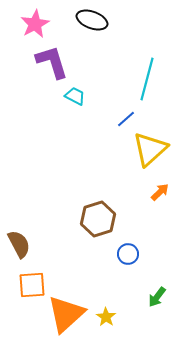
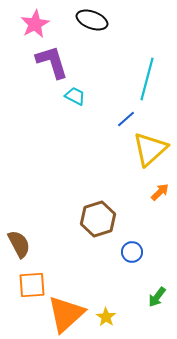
blue circle: moved 4 px right, 2 px up
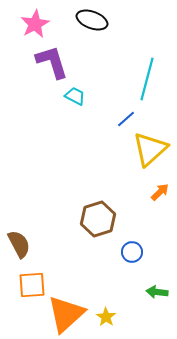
green arrow: moved 5 px up; rotated 60 degrees clockwise
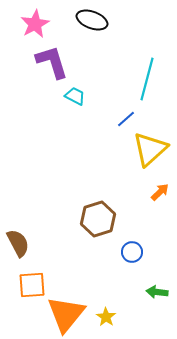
brown semicircle: moved 1 px left, 1 px up
orange triangle: rotated 9 degrees counterclockwise
